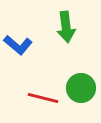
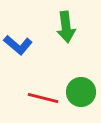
green circle: moved 4 px down
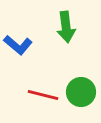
red line: moved 3 px up
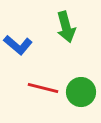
green arrow: rotated 8 degrees counterclockwise
red line: moved 7 px up
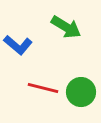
green arrow: rotated 44 degrees counterclockwise
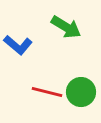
red line: moved 4 px right, 4 px down
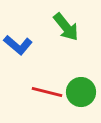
green arrow: rotated 20 degrees clockwise
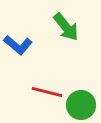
green circle: moved 13 px down
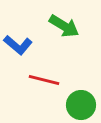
green arrow: moved 2 px left, 1 px up; rotated 20 degrees counterclockwise
red line: moved 3 px left, 12 px up
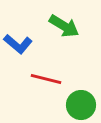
blue L-shape: moved 1 px up
red line: moved 2 px right, 1 px up
